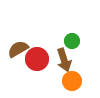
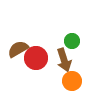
red circle: moved 1 px left, 1 px up
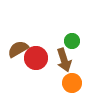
orange circle: moved 2 px down
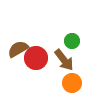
brown arrow: rotated 20 degrees counterclockwise
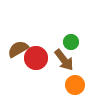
green circle: moved 1 px left, 1 px down
orange circle: moved 3 px right, 2 px down
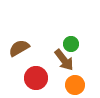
green circle: moved 2 px down
brown semicircle: moved 1 px right, 1 px up
red circle: moved 20 px down
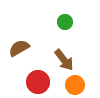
green circle: moved 6 px left, 22 px up
red circle: moved 2 px right, 4 px down
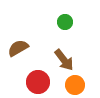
brown semicircle: moved 1 px left
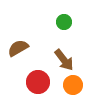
green circle: moved 1 px left
orange circle: moved 2 px left
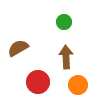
brown arrow: moved 2 px right, 3 px up; rotated 145 degrees counterclockwise
orange circle: moved 5 px right
